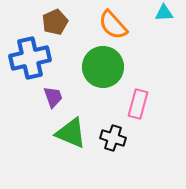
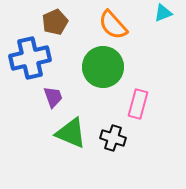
cyan triangle: moved 1 px left; rotated 18 degrees counterclockwise
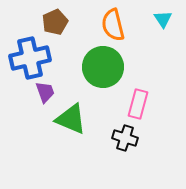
cyan triangle: moved 6 px down; rotated 42 degrees counterclockwise
orange semicircle: rotated 28 degrees clockwise
purple trapezoid: moved 8 px left, 5 px up
green triangle: moved 14 px up
black cross: moved 12 px right
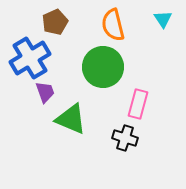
blue cross: rotated 18 degrees counterclockwise
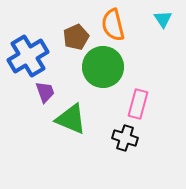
brown pentagon: moved 21 px right, 15 px down
blue cross: moved 2 px left, 2 px up
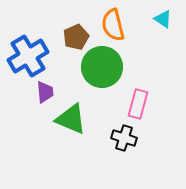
cyan triangle: rotated 24 degrees counterclockwise
green circle: moved 1 px left
purple trapezoid: rotated 15 degrees clockwise
black cross: moved 1 px left
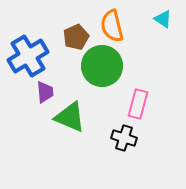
orange semicircle: moved 1 px left, 1 px down
green circle: moved 1 px up
green triangle: moved 1 px left, 2 px up
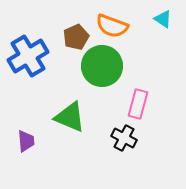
orange semicircle: rotated 56 degrees counterclockwise
purple trapezoid: moved 19 px left, 49 px down
black cross: rotated 10 degrees clockwise
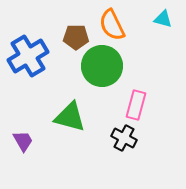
cyan triangle: rotated 18 degrees counterclockwise
orange semicircle: moved 1 px up; rotated 44 degrees clockwise
brown pentagon: rotated 25 degrees clockwise
pink rectangle: moved 2 px left, 1 px down
green triangle: rotated 8 degrees counterclockwise
purple trapezoid: moved 3 px left; rotated 25 degrees counterclockwise
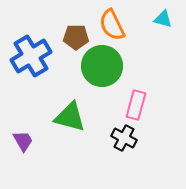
blue cross: moved 3 px right
